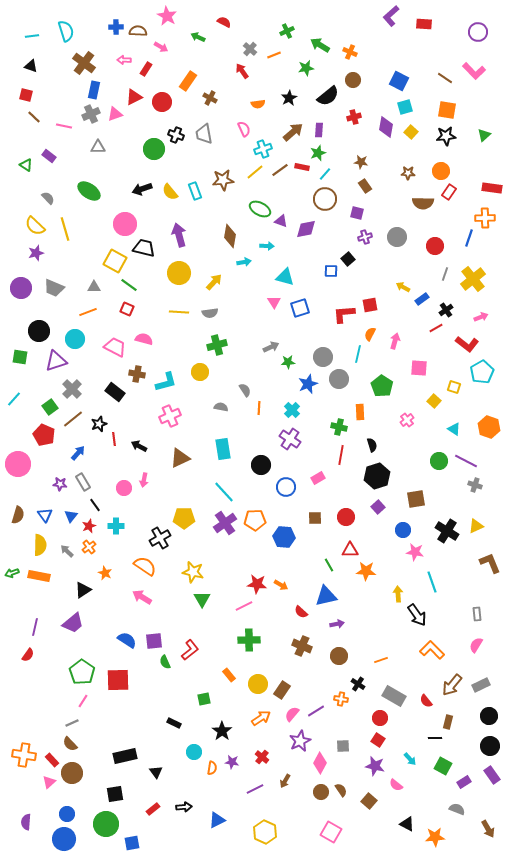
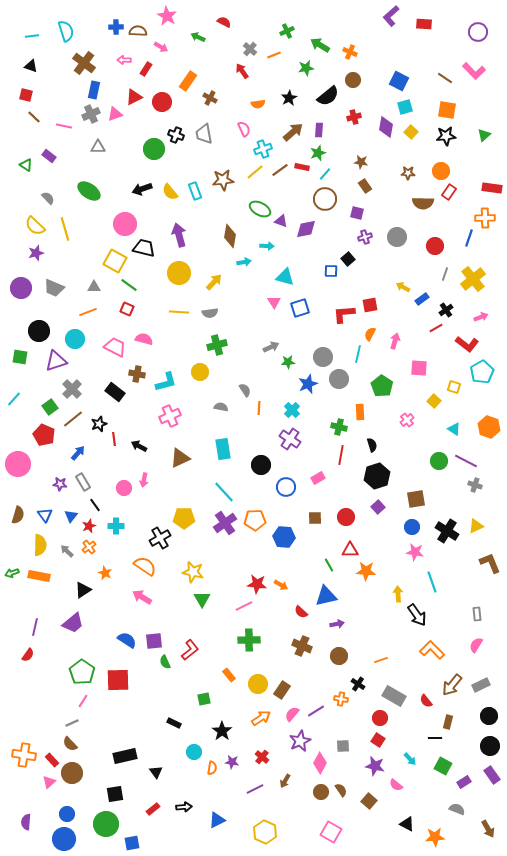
blue circle at (403, 530): moved 9 px right, 3 px up
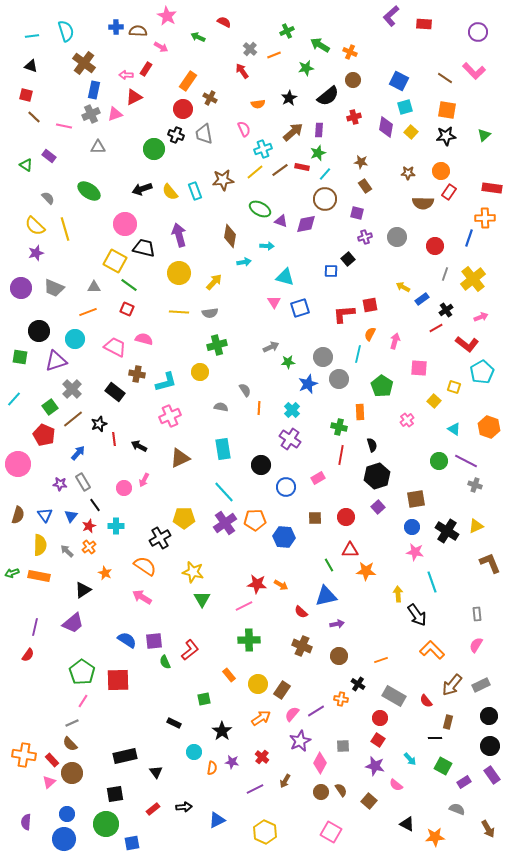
pink arrow at (124, 60): moved 2 px right, 15 px down
red circle at (162, 102): moved 21 px right, 7 px down
purple diamond at (306, 229): moved 5 px up
pink arrow at (144, 480): rotated 16 degrees clockwise
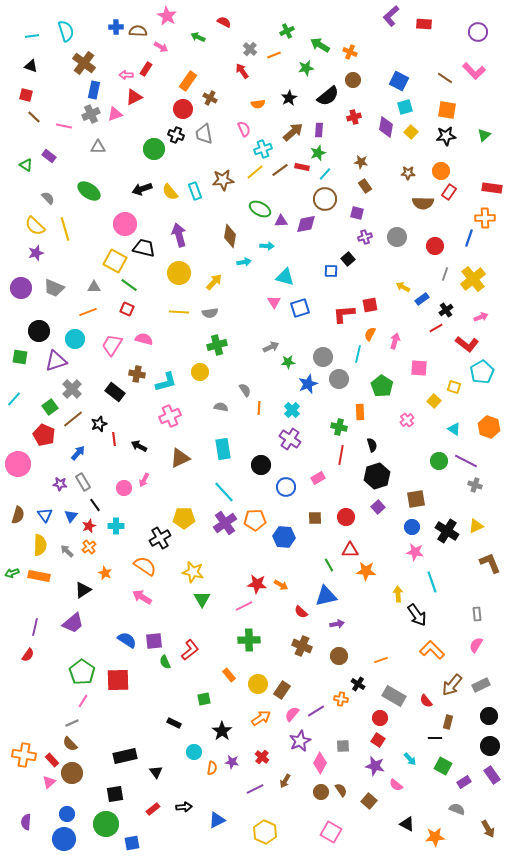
purple triangle at (281, 221): rotated 24 degrees counterclockwise
pink trapezoid at (115, 347): moved 3 px left, 2 px up; rotated 85 degrees counterclockwise
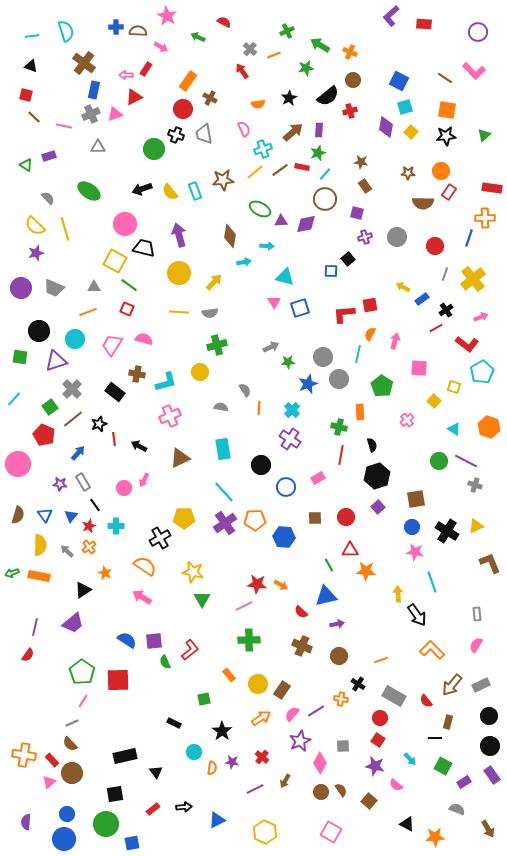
red cross at (354, 117): moved 4 px left, 6 px up
purple rectangle at (49, 156): rotated 56 degrees counterclockwise
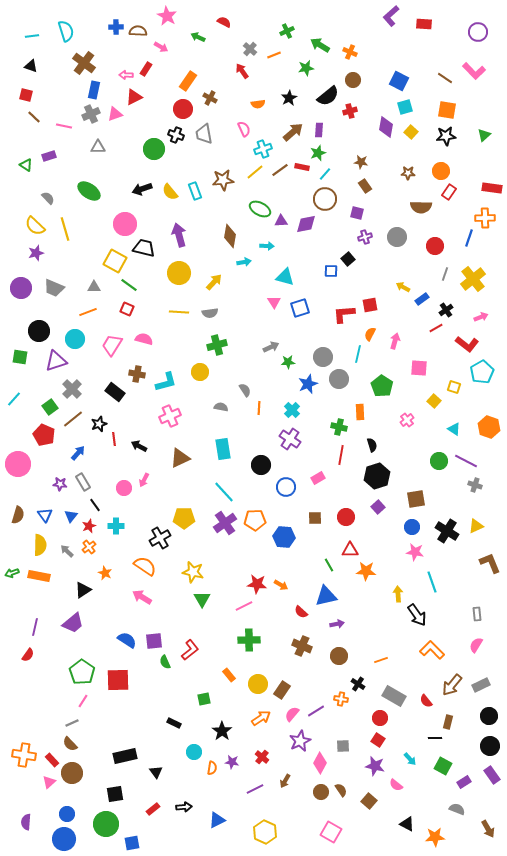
brown semicircle at (423, 203): moved 2 px left, 4 px down
